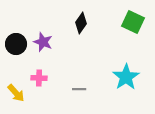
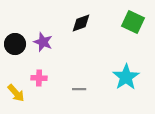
black diamond: rotated 35 degrees clockwise
black circle: moved 1 px left
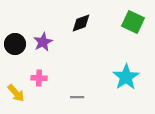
purple star: rotated 24 degrees clockwise
gray line: moved 2 px left, 8 px down
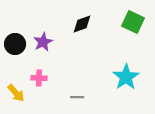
black diamond: moved 1 px right, 1 px down
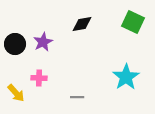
black diamond: rotated 10 degrees clockwise
